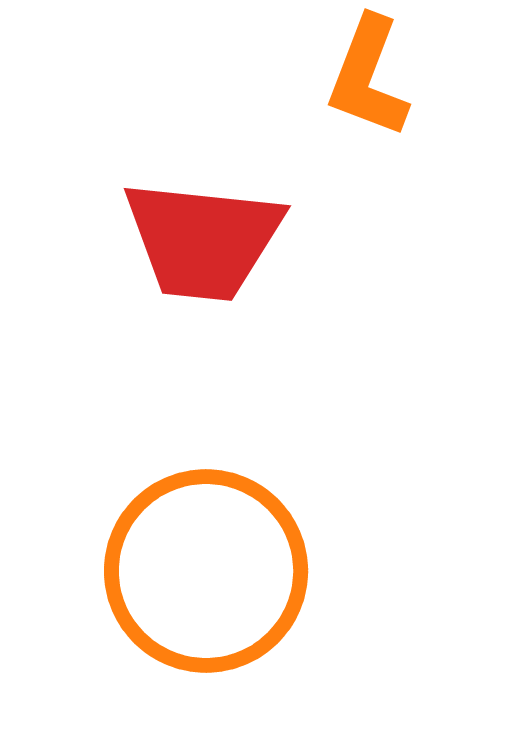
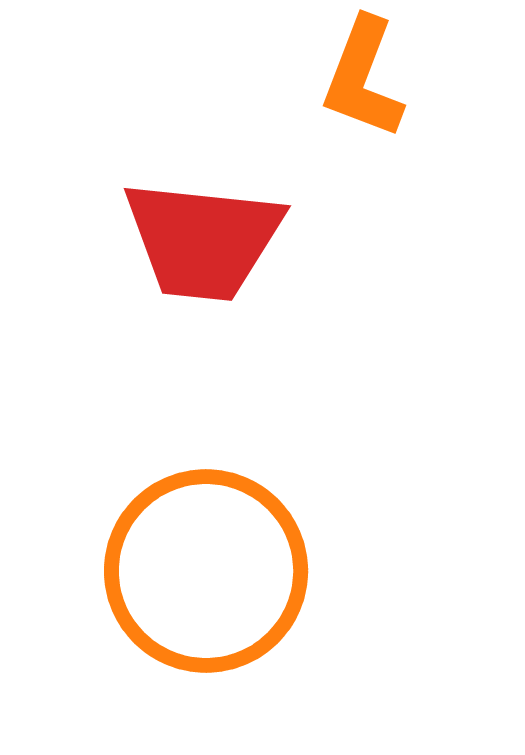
orange L-shape: moved 5 px left, 1 px down
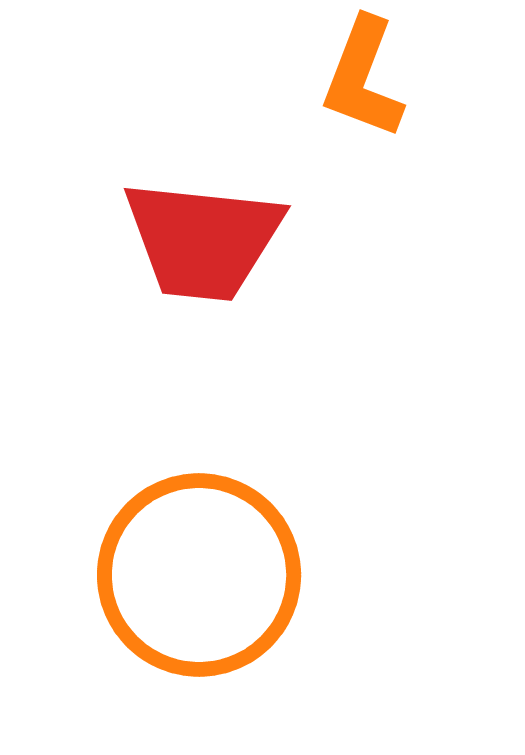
orange circle: moved 7 px left, 4 px down
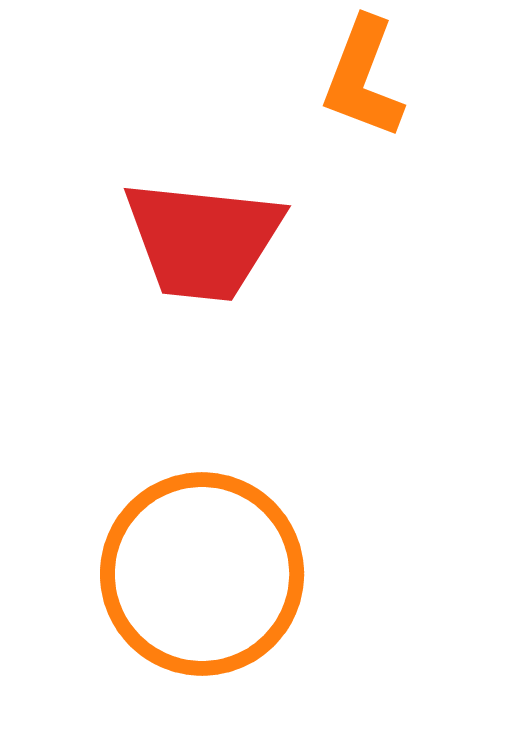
orange circle: moved 3 px right, 1 px up
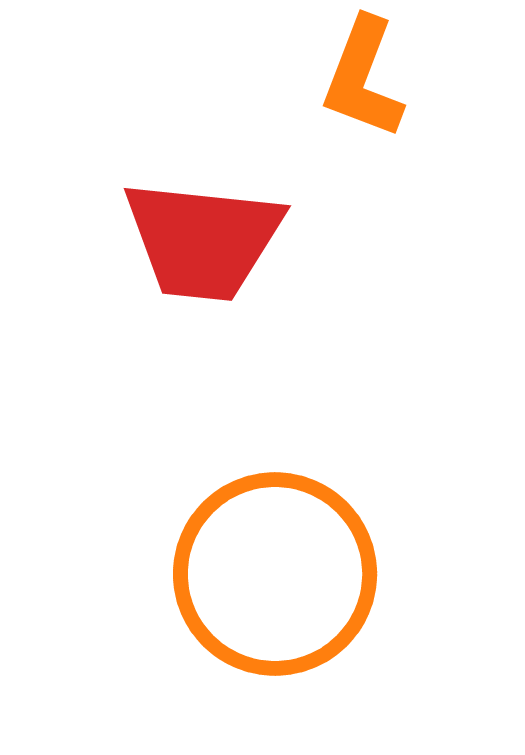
orange circle: moved 73 px right
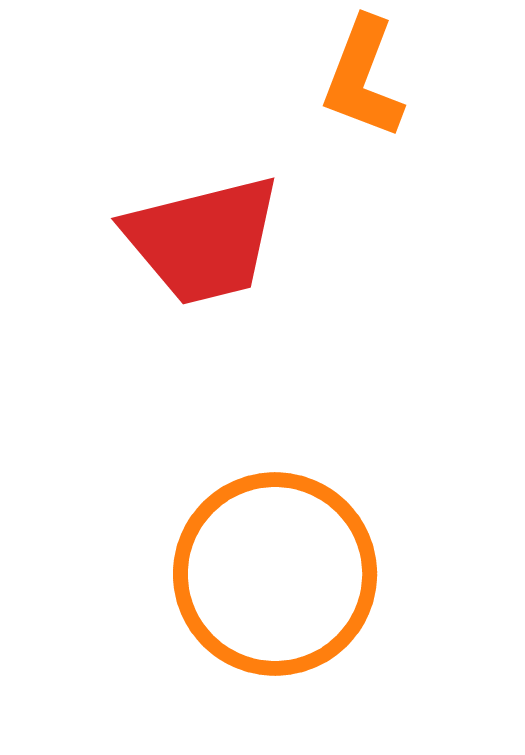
red trapezoid: rotated 20 degrees counterclockwise
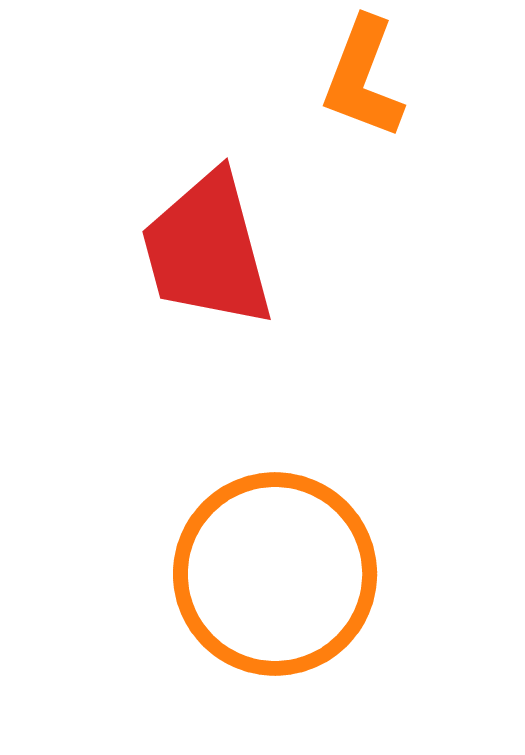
red trapezoid: moved 4 px right, 10 px down; rotated 89 degrees clockwise
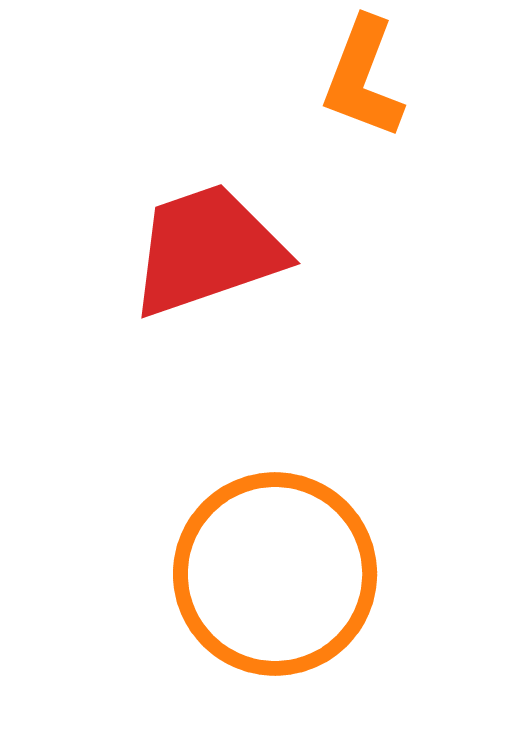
red trapezoid: rotated 86 degrees clockwise
